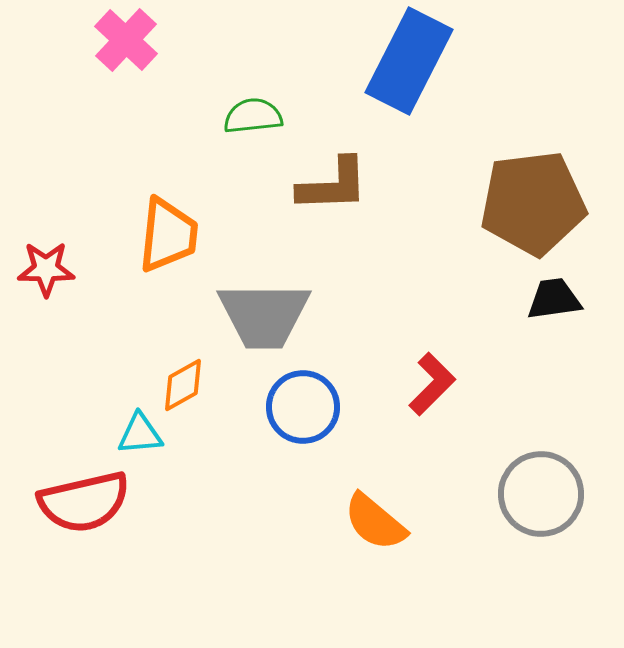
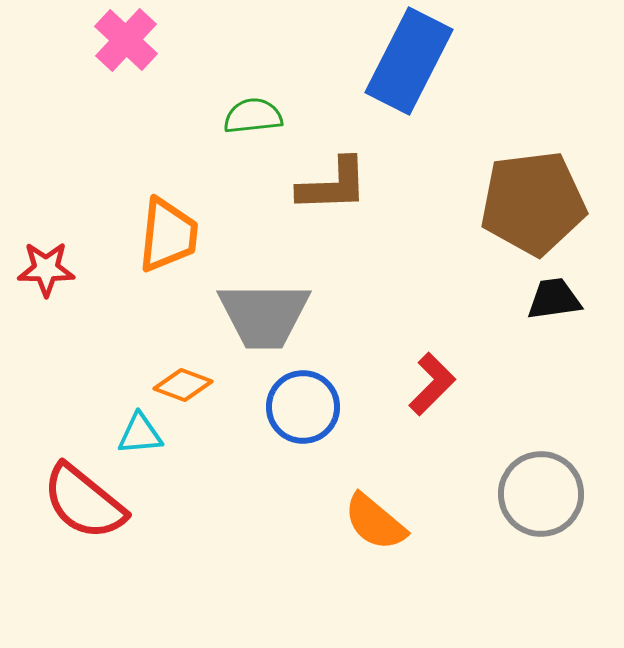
orange diamond: rotated 50 degrees clockwise
red semicircle: rotated 52 degrees clockwise
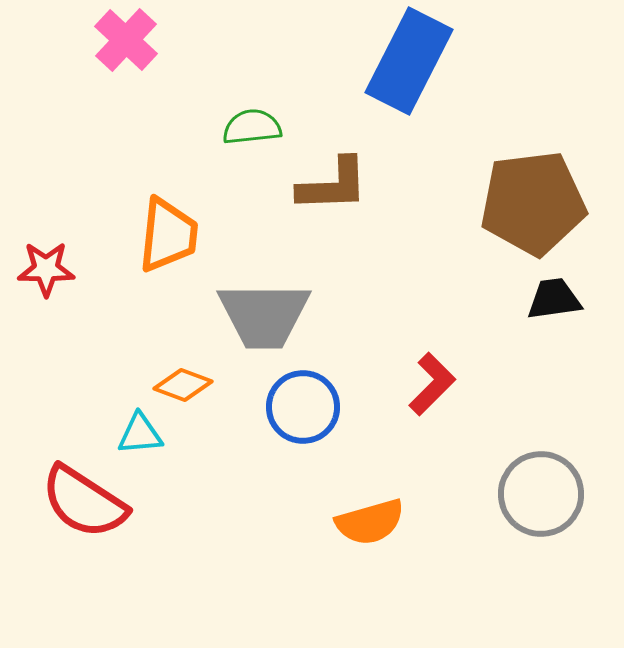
green semicircle: moved 1 px left, 11 px down
red semicircle: rotated 6 degrees counterclockwise
orange semicircle: moved 5 px left; rotated 56 degrees counterclockwise
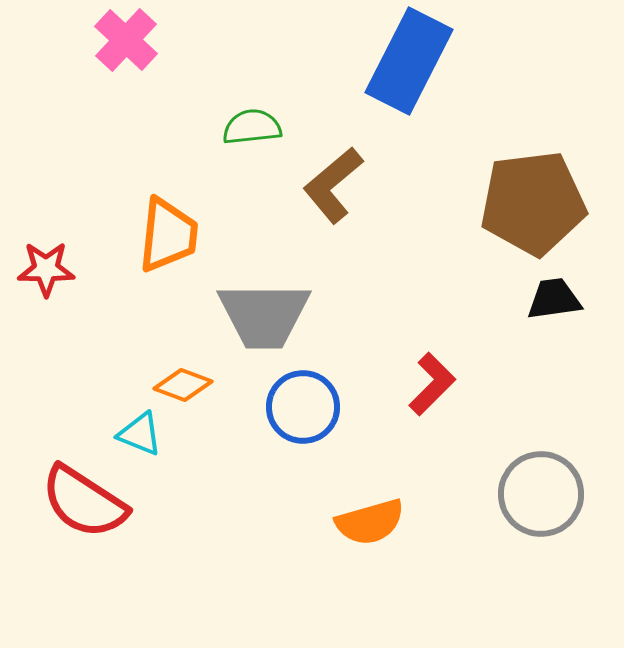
brown L-shape: rotated 142 degrees clockwise
cyan triangle: rotated 27 degrees clockwise
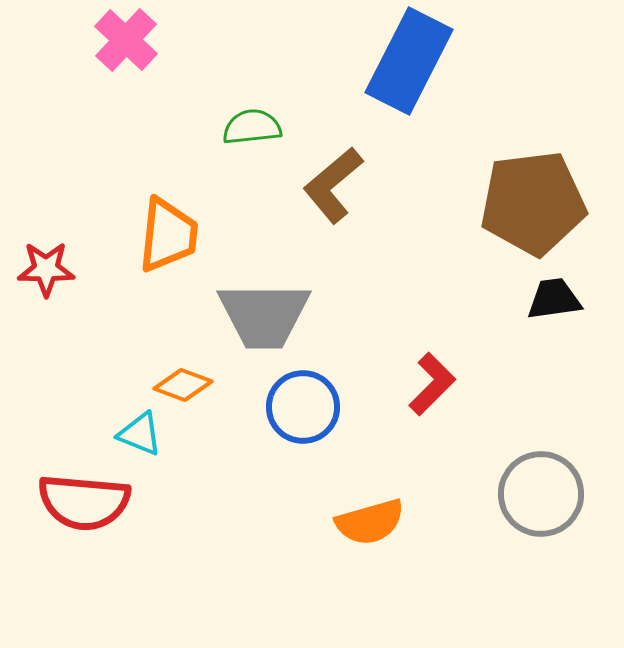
red semicircle: rotated 28 degrees counterclockwise
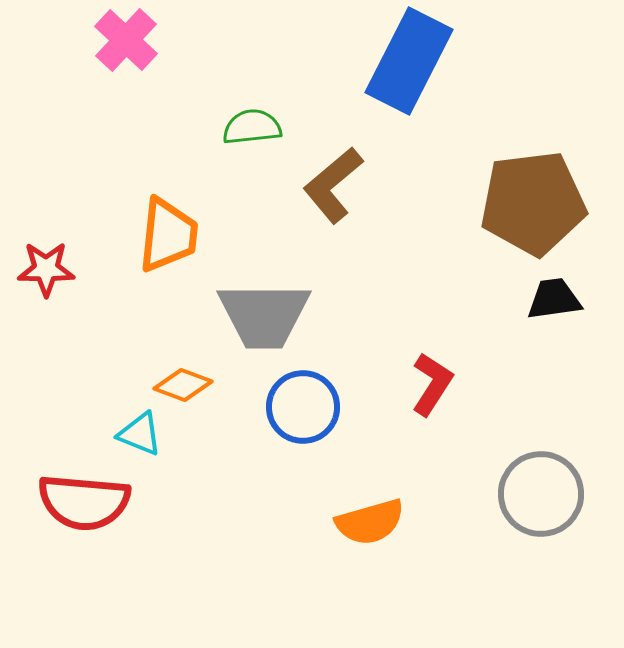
red L-shape: rotated 12 degrees counterclockwise
